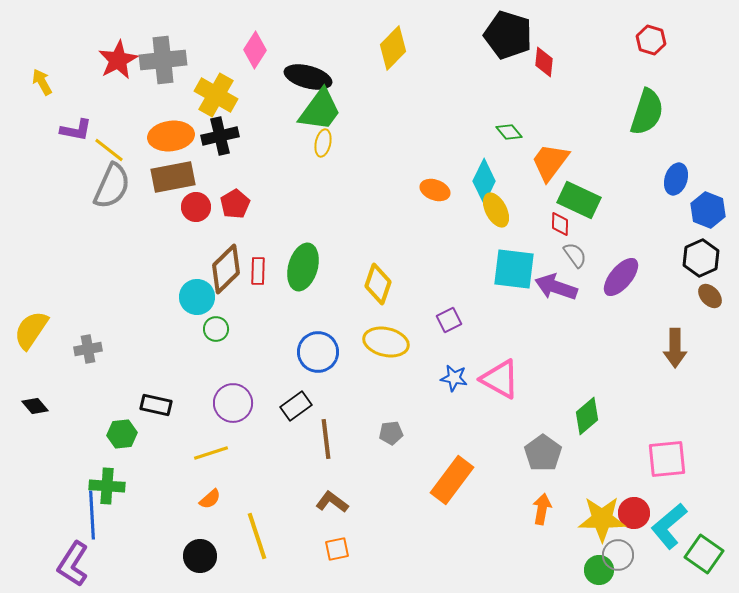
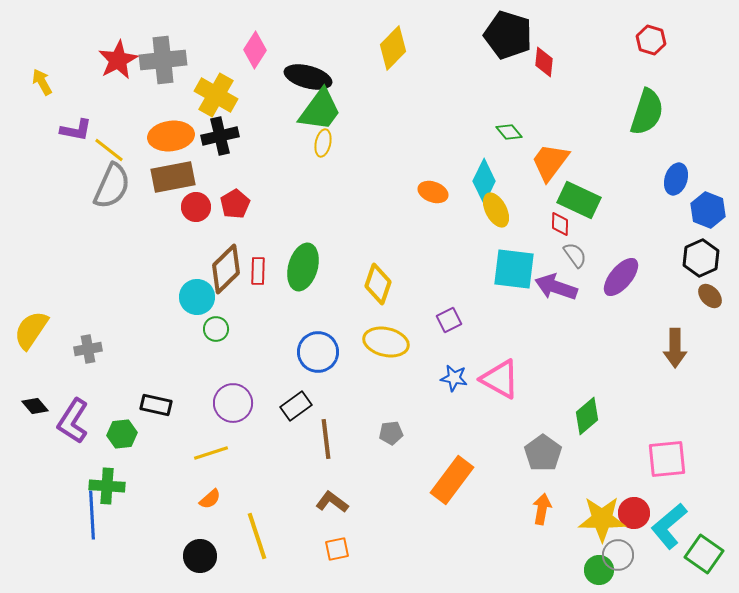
orange ellipse at (435, 190): moved 2 px left, 2 px down
purple L-shape at (73, 564): moved 143 px up
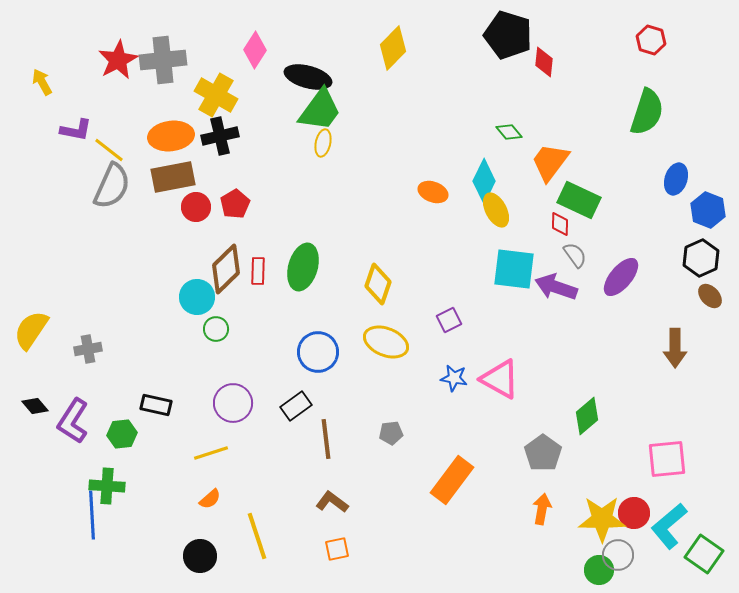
yellow ellipse at (386, 342): rotated 9 degrees clockwise
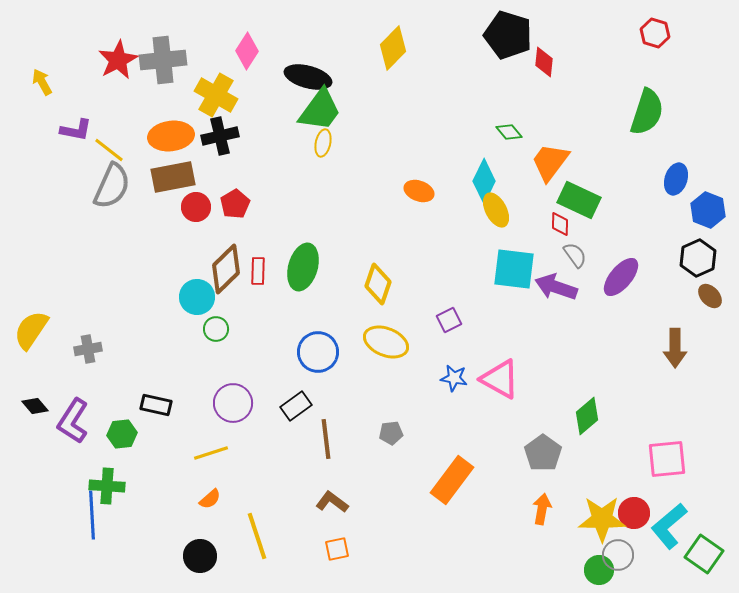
red hexagon at (651, 40): moved 4 px right, 7 px up
pink diamond at (255, 50): moved 8 px left, 1 px down
orange ellipse at (433, 192): moved 14 px left, 1 px up
black hexagon at (701, 258): moved 3 px left
